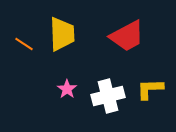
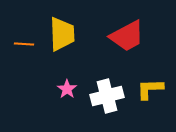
orange line: rotated 30 degrees counterclockwise
white cross: moved 1 px left
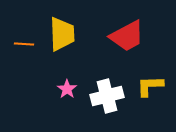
yellow L-shape: moved 3 px up
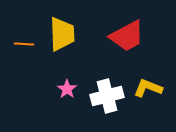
yellow L-shape: moved 2 px left, 2 px down; rotated 24 degrees clockwise
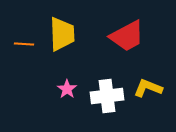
white cross: rotated 8 degrees clockwise
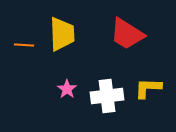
red trapezoid: moved 2 px up; rotated 60 degrees clockwise
orange line: moved 1 px down
yellow L-shape: rotated 20 degrees counterclockwise
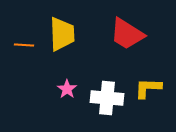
white cross: moved 2 px down; rotated 12 degrees clockwise
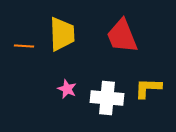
red trapezoid: moved 5 px left, 2 px down; rotated 36 degrees clockwise
orange line: moved 1 px down
pink star: rotated 12 degrees counterclockwise
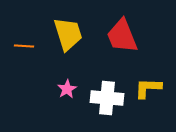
yellow trapezoid: moved 6 px right; rotated 15 degrees counterclockwise
pink star: rotated 18 degrees clockwise
